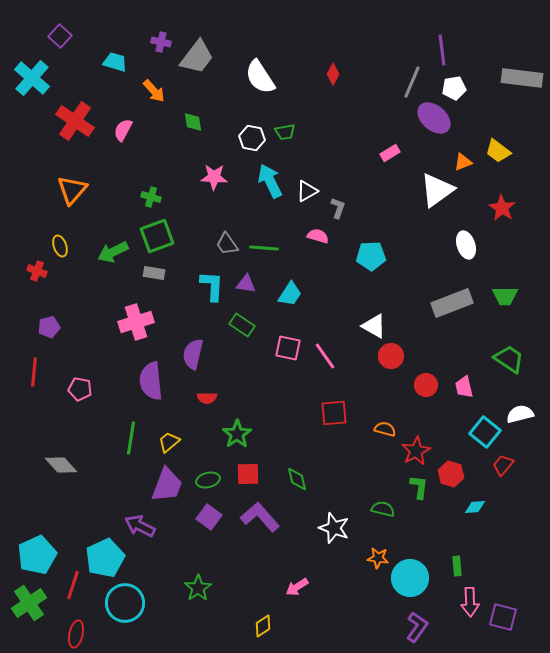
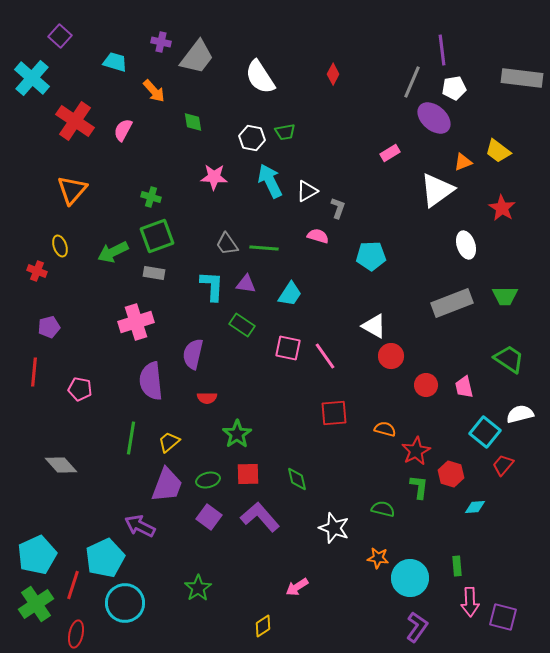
green cross at (29, 603): moved 7 px right, 1 px down
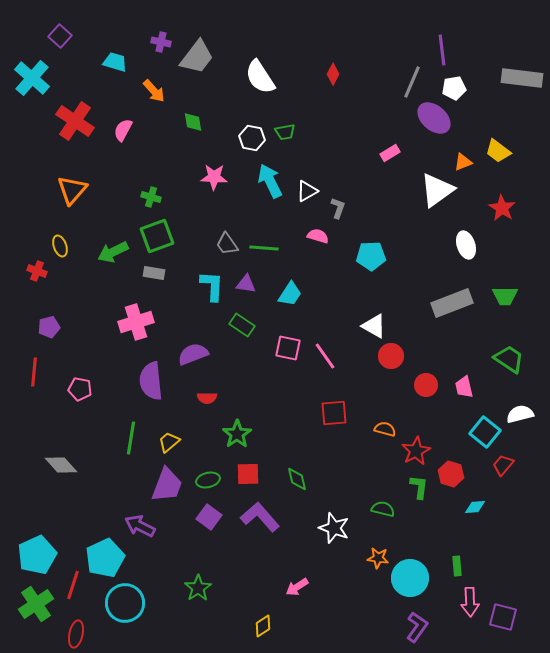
purple semicircle at (193, 354): rotated 56 degrees clockwise
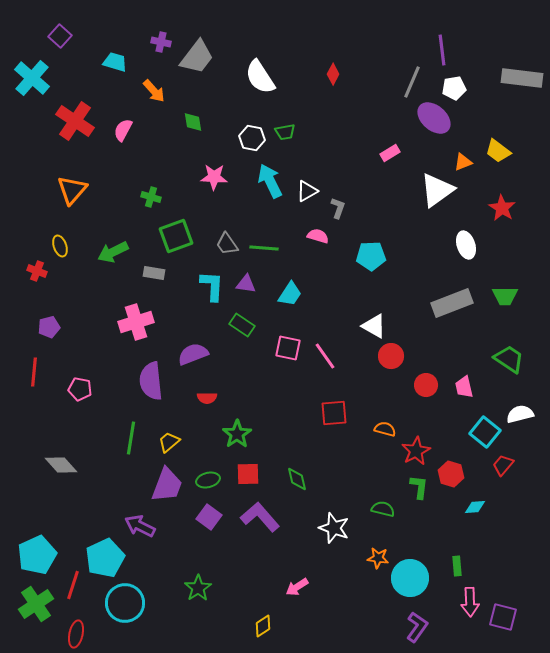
green square at (157, 236): moved 19 px right
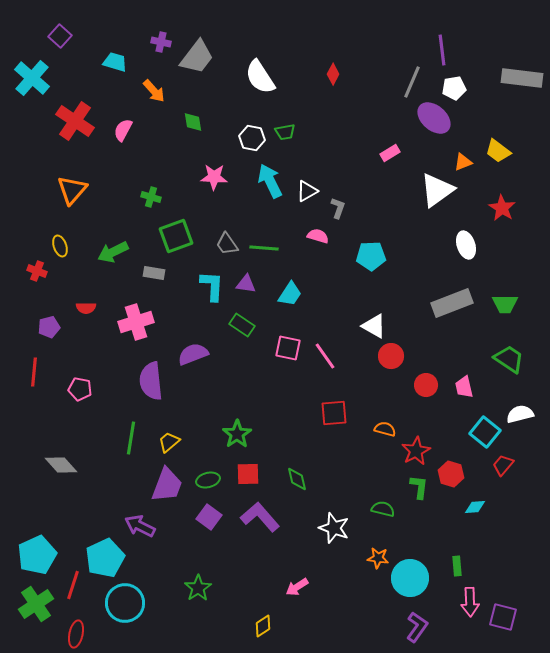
green trapezoid at (505, 296): moved 8 px down
red semicircle at (207, 398): moved 121 px left, 90 px up
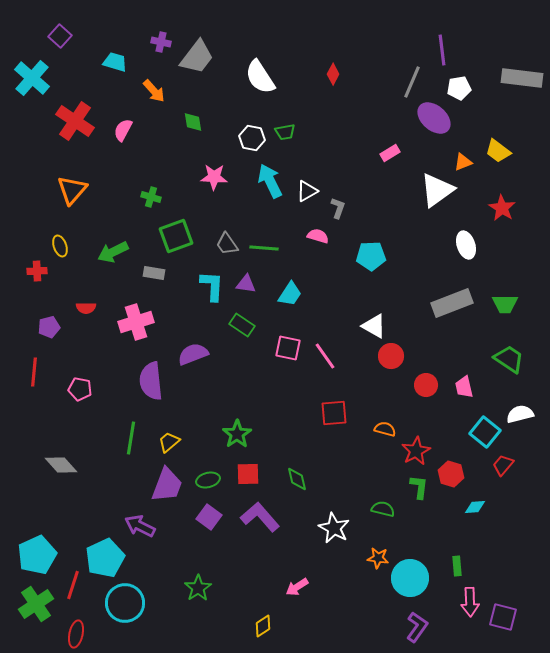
white pentagon at (454, 88): moved 5 px right
red cross at (37, 271): rotated 24 degrees counterclockwise
white star at (334, 528): rotated 8 degrees clockwise
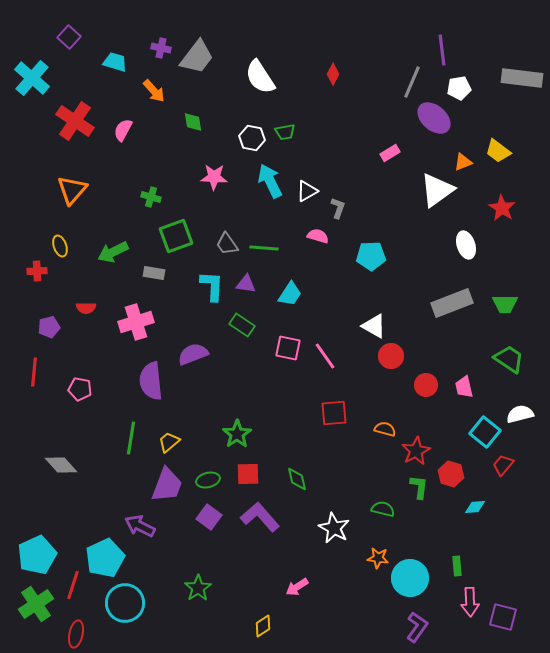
purple square at (60, 36): moved 9 px right, 1 px down
purple cross at (161, 42): moved 6 px down
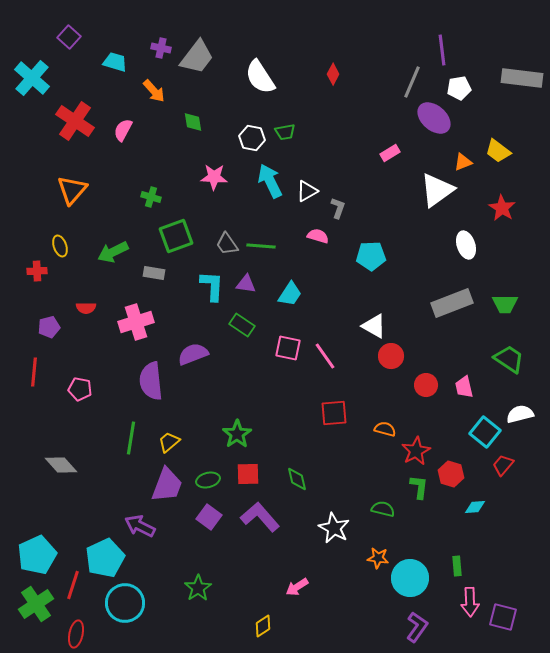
green line at (264, 248): moved 3 px left, 2 px up
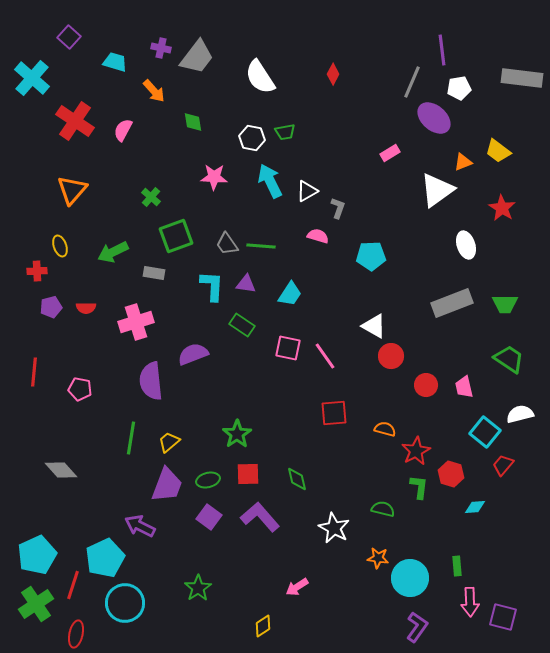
green cross at (151, 197): rotated 24 degrees clockwise
purple pentagon at (49, 327): moved 2 px right, 20 px up
gray diamond at (61, 465): moved 5 px down
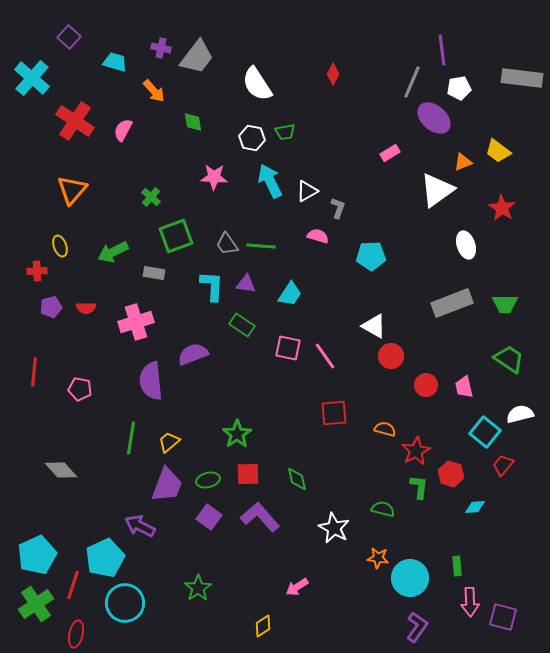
white semicircle at (260, 77): moved 3 px left, 7 px down
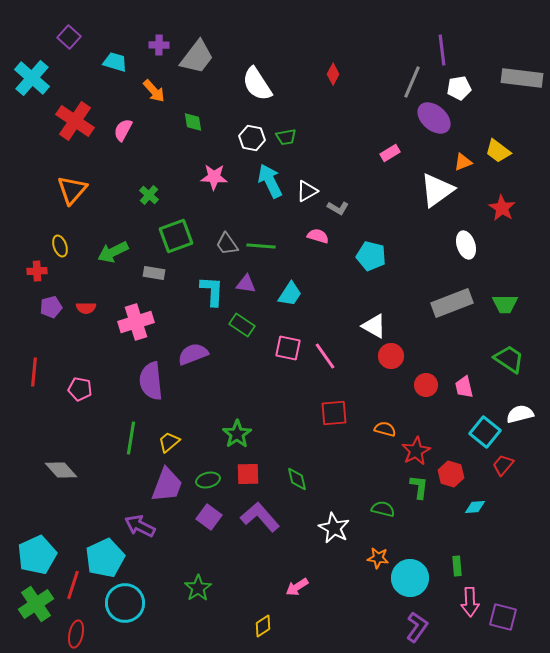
purple cross at (161, 48): moved 2 px left, 3 px up; rotated 12 degrees counterclockwise
green trapezoid at (285, 132): moved 1 px right, 5 px down
green cross at (151, 197): moved 2 px left, 2 px up
gray L-shape at (338, 208): rotated 100 degrees clockwise
cyan pentagon at (371, 256): rotated 16 degrees clockwise
cyan L-shape at (212, 286): moved 5 px down
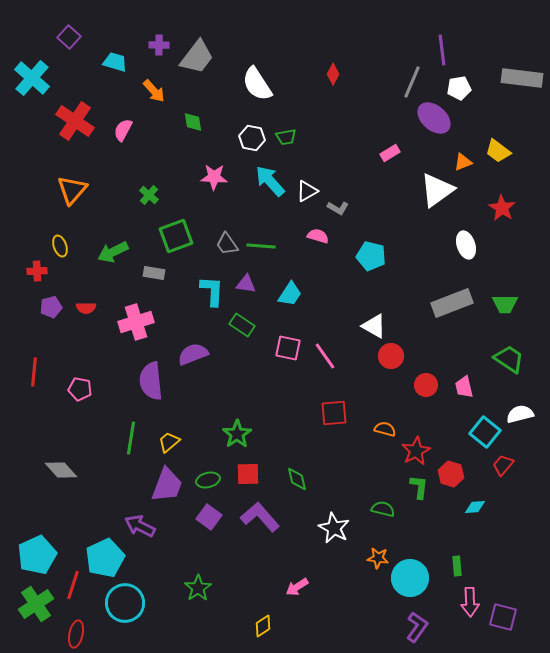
cyan arrow at (270, 181): rotated 16 degrees counterclockwise
